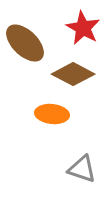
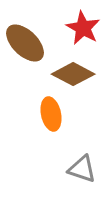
orange ellipse: moved 1 px left; rotated 72 degrees clockwise
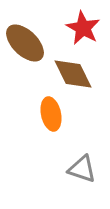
brown diamond: rotated 36 degrees clockwise
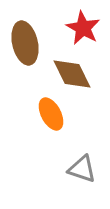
brown ellipse: rotated 33 degrees clockwise
brown diamond: moved 1 px left
orange ellipse: rotated 16 degrees counterclockwise
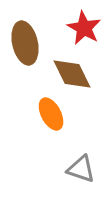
red star: moved 1 px right
gray triangle: moved 1 px left
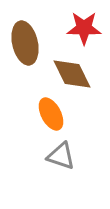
red star: rotated 28 degrees counterclockwise
gray triangle: moved 20 px left, 13 px up
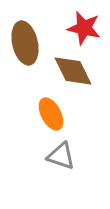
red star: rotated 12 degrees clockwise
brown diamond: moved 1 px right, 3 px up
